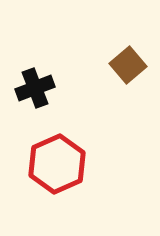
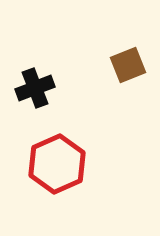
brown square: rotated 18 degrees clockwise
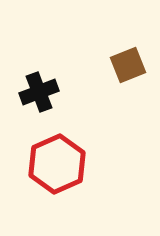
black cross: moved 4 px right, 4 px down
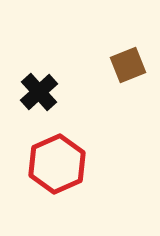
black cross: rotated 21 degrees counterclockwise
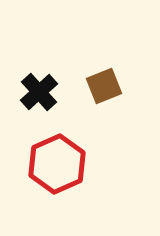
brown square: moved 24 px left, 21 px down
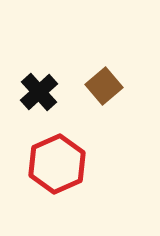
brown square: rotated 18 degrees counterclockwise
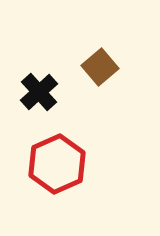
brown square: moved 4 px left, 19 px up
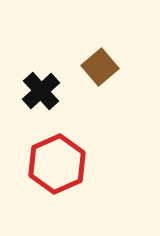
black cross: moved 2 px right, 1 px up
